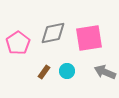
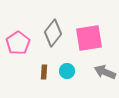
gray diamond: rotated 40 degrees counterclockwise
brown rectangle: rotated 32 degrees counterclockwise
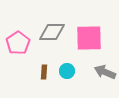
gray diamond: moved 1 px left, 1 px up; rotated 52 degrees clockwise
pink square: rotated 8 degrees clockwise
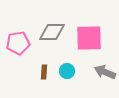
pink pentagon: rotated 25 degrees clockwise
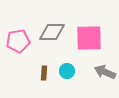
pink pentagon: moved 2 px up
brown rectangle: moved 1 px down
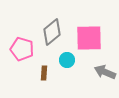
gray diamond: rotated 40 degrees counterclockwise
pink pentagon: moved 4 px right, 8 px down; rotated 25 degrees clockwise
cyan circle: moved 11 px up
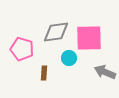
gray diamond: moved 4 px right; rotated 32 degrees clockwise
cyan circle: moved 2 px right, 2 px up
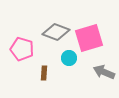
gray diamond: rotated 28 degrees clockwise
pink square: rotated 16 degrees counterclockwise
gray arrow: moved 1 px left
